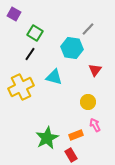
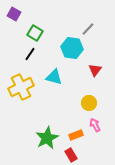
yellow circle: moved 1 px right, 1 px down
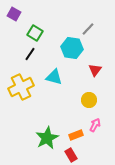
yellow circle: moved 3 px up
pink arrow: rotated 56 degrees clockwise
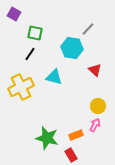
green square: rotated 21 degrees counterclockwise
red triangle: rotated 24 degrees counterclockwise
yellow circle: moved 9 px right, 6 px down
green star: rotated 30 degrees counterclockwise
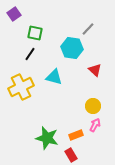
purple square: rotated 24 degrees clockwise
yellow circle: moved 5 px left
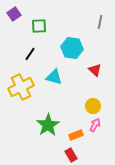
gray line: moved 12 px right, 7 px up; rotated 32 degrees counterclockwise
green square: moved 4 px right, 7 px up; rotated 14 degrees counterclockwise
green star: moved 1 px right, 13 px up; rotated 25 degrees clockwise
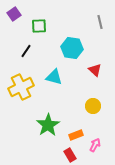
gray line: rotated 24 degrees counterclockwise
black line: moved 4 px left, 3 px up
pink arrow: moved 20 px down
red rectangle: moved 1 px left
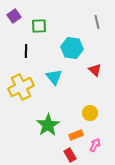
purple square: moved 2 px down
gray line: moved 3 px left
black line: rotated 32 degrees counterclockwise
cyan triangle: rotated 36 degrees clockwise
yellow circle: moved 3 px left, 7 px down
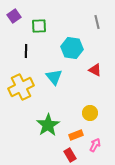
red triangle: rotated 16 degrees counterclockwise
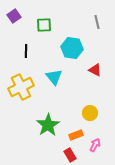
green square: moved 5 px right, 1 px up
